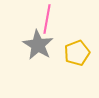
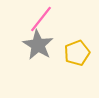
pink line: moved 6 px left; rotated 28 degrees clockwise
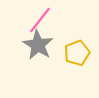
pink line: moved 1 px left, 1 px down
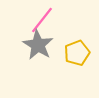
pink line: moved 2 px right
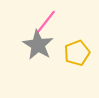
pink line: moved 3 px right, 3 px down
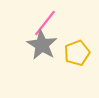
gray star: moved 4 px right
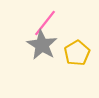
yellow pentagon: rotated 10 degrees counterclockwise
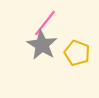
yellow pentagon: rotated 20 degrees counterclockwise
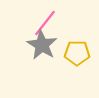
yellow pentagon: rotated 20 degrees counterclockwise
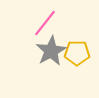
gray star: moved 9 px right, 6 px down; rotated 12 degrees clockwise
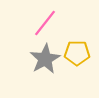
gray star: moved 6 px left, 8 px down
